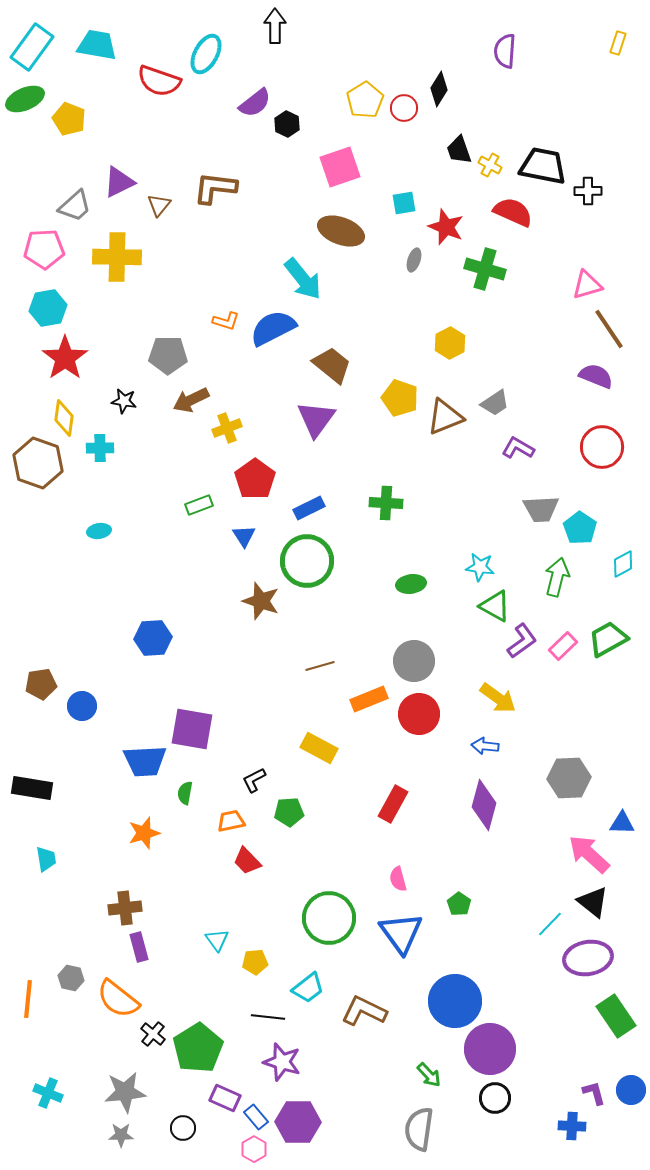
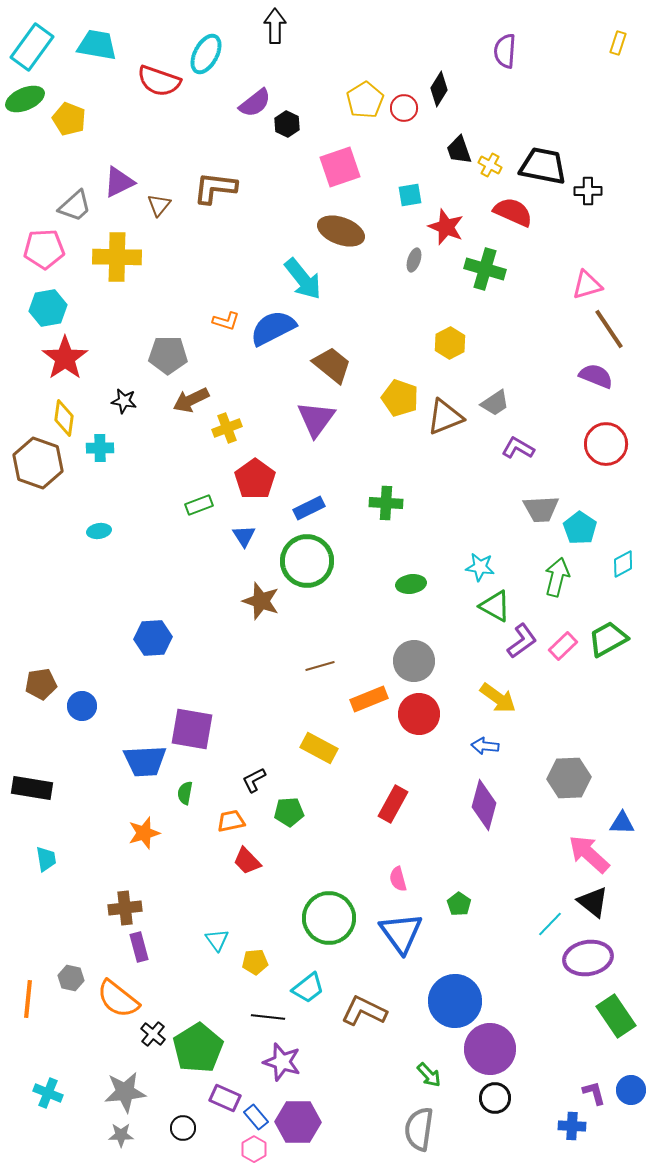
cyan square at (404, 203): moved 6 px right, 8 px up
red circle at (602, 447): moved 4 px right, 3 px up
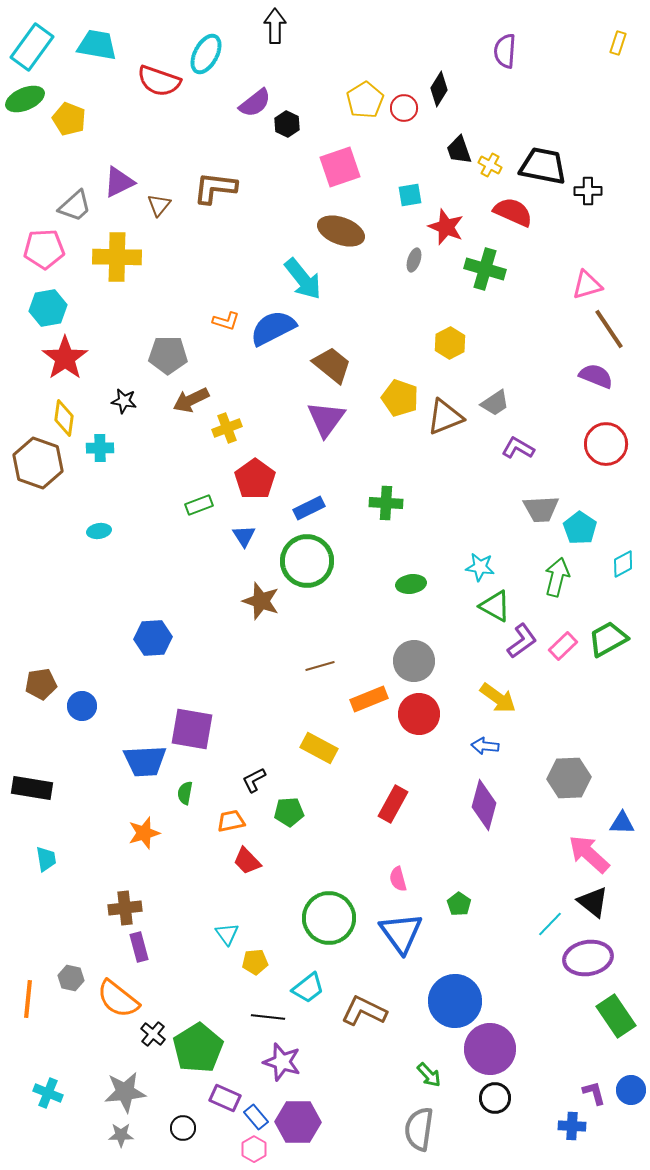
purple triangle at (316, 419): moved 10 px right
cyan triangle at (217, 940): moved 10 px right, 6 px up
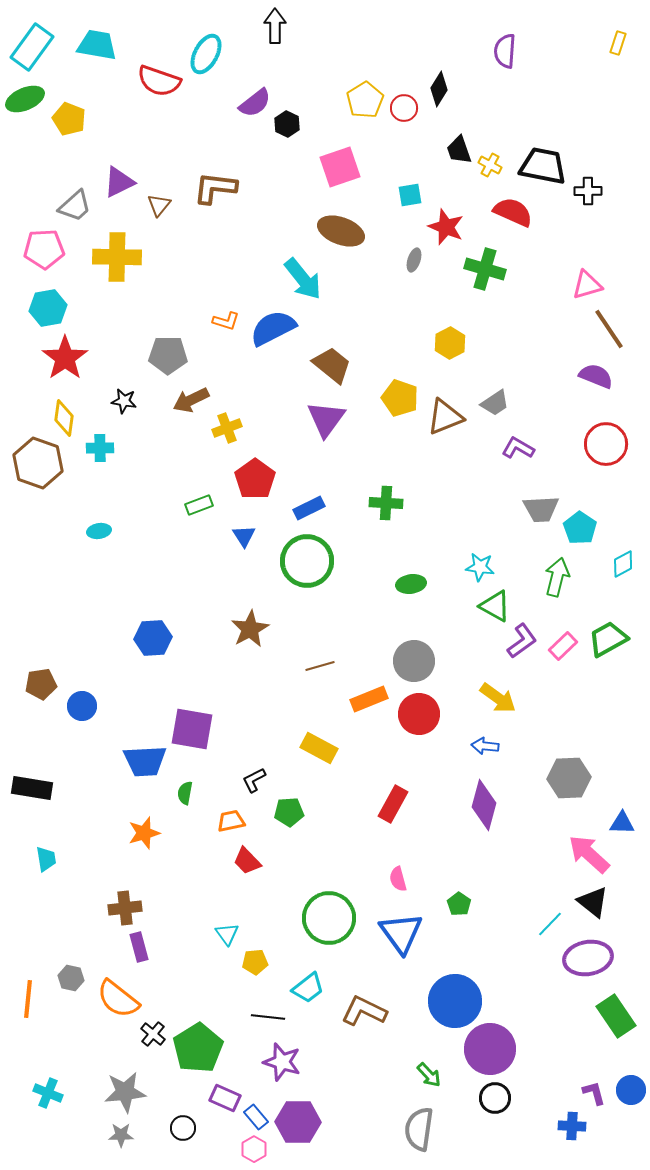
brown star at (261, 601): moved 11 px left, 28 px down; rotated 24 degrees clockwise
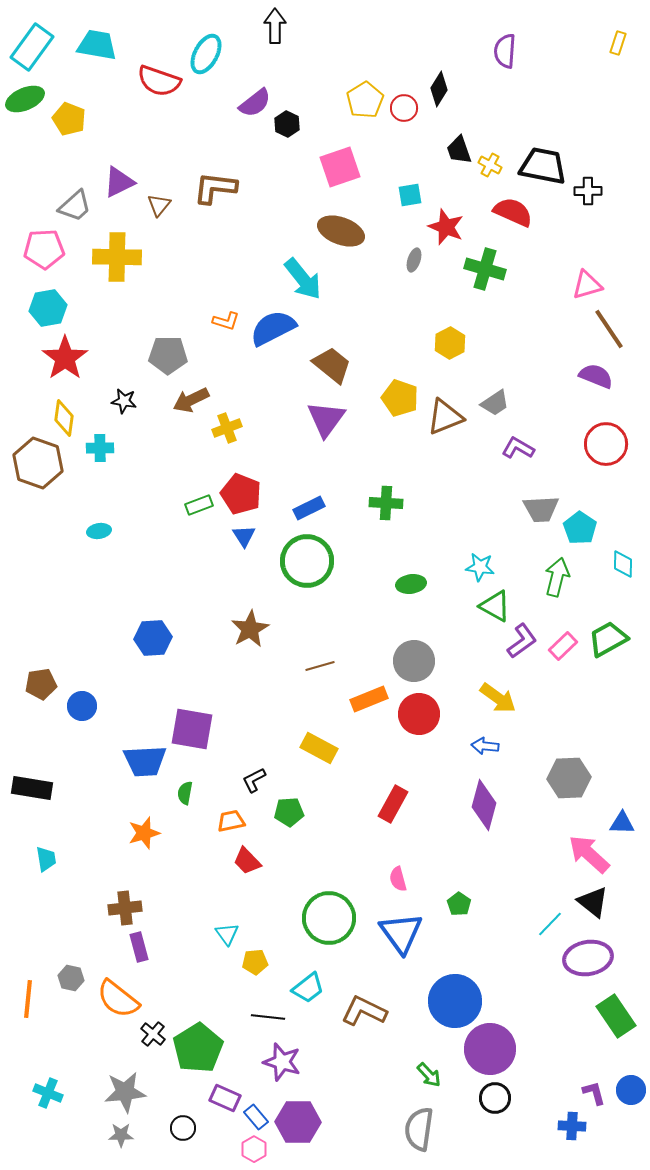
red pentagon at (255, 479): moved 14 px left, 15 px down; rotated 15 degrees counterclockwise
cyan diamond at (623, 564): rotated 60 degrees counterclockwise
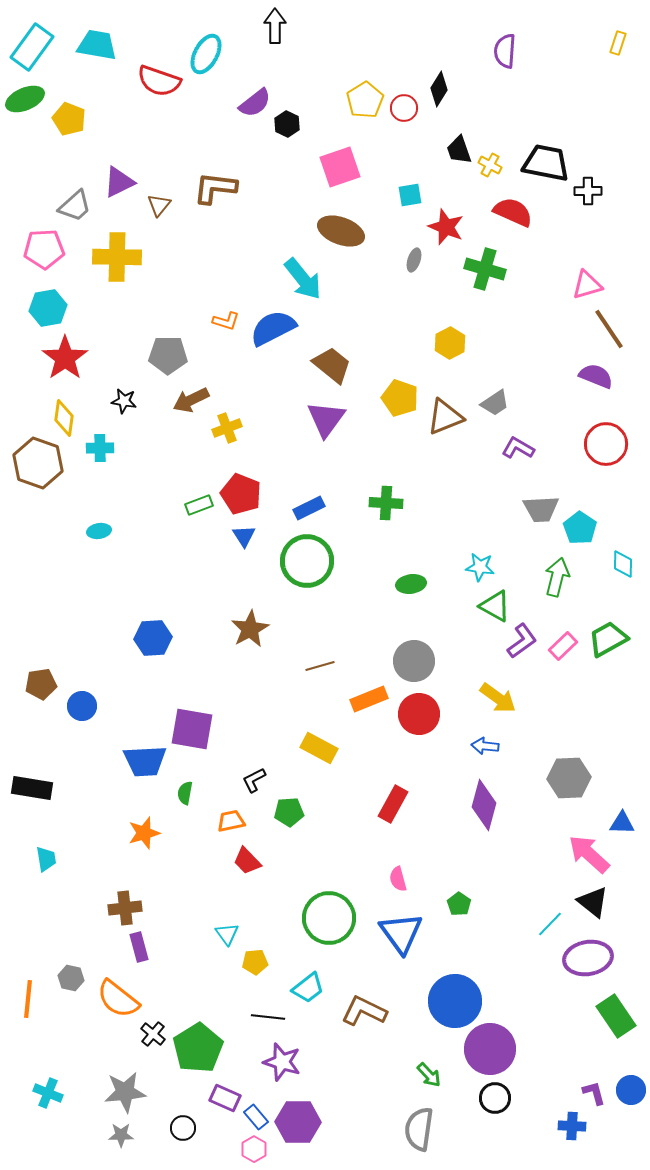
black trapezoid at (543, 166): moved 3 px right, 3 px up
